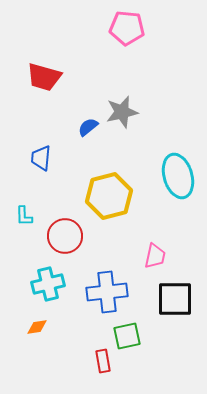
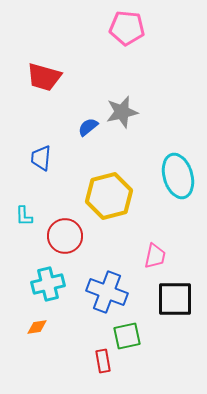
blue cross: rotated 27 degrees clockwise
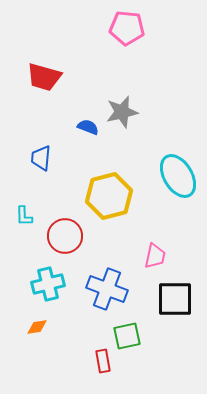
blue semicircle: rotated 60 degrees clockwise
cyan ellipse: rotated 15 degrees counterclockwise
blue cross: moved 3 px up
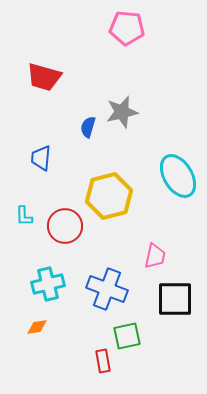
blue semicircle: rotated 95 degrees counterclockwise
red circle: moved 10 px up
